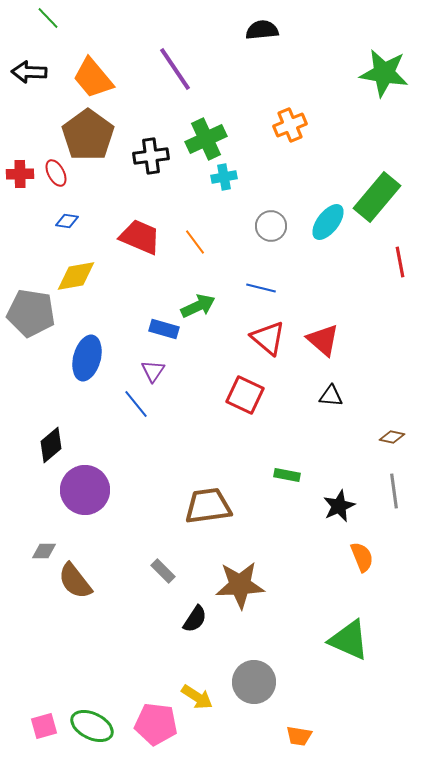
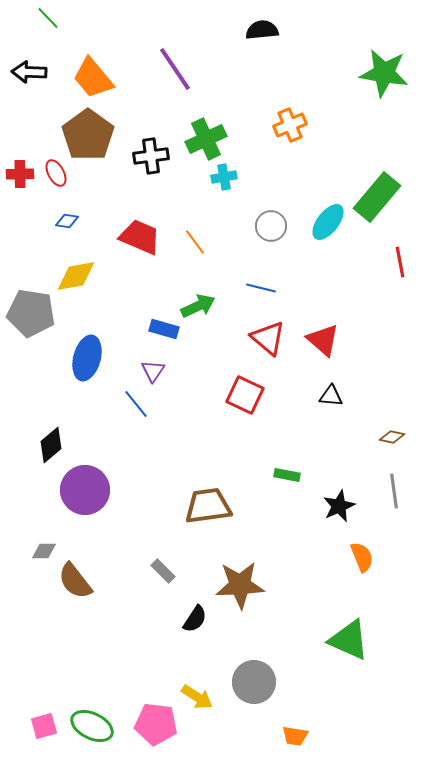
orange trapezoid at (299, 736): moved 4 px left
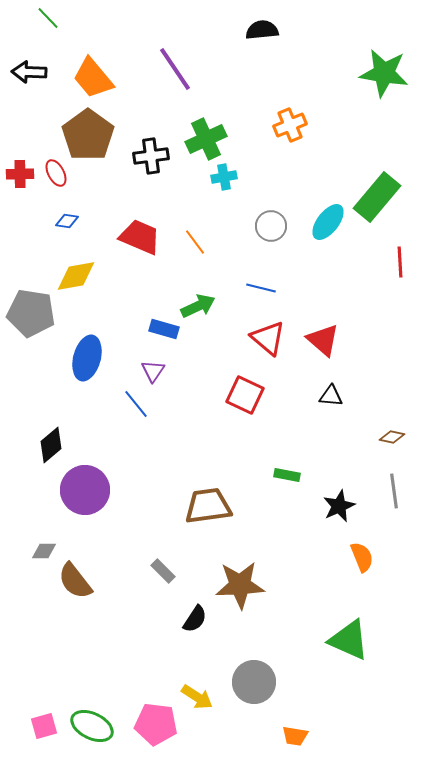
red line at (400, 262): rotated 8 degrees clockwise
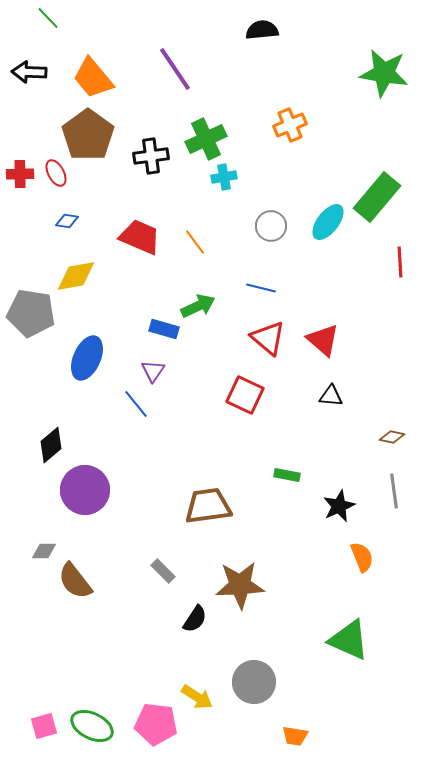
blue ellipse at (87, 358): rotated 9 degrees clockwise
